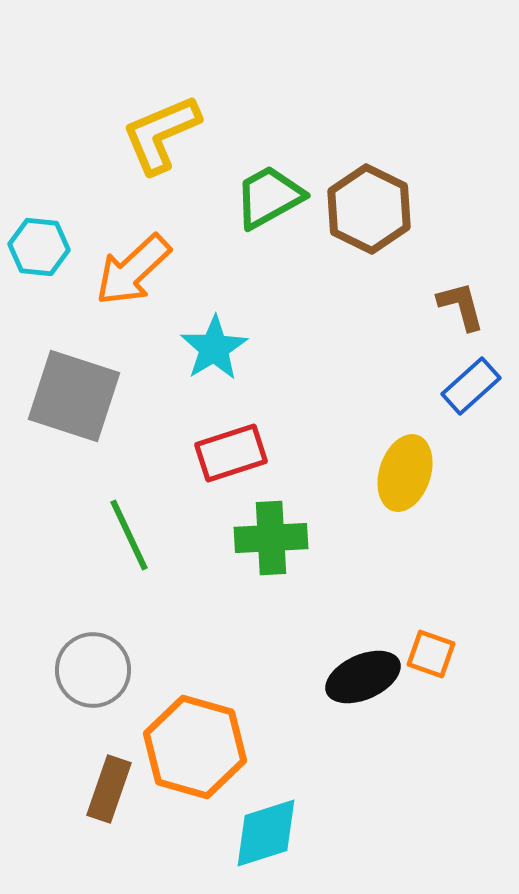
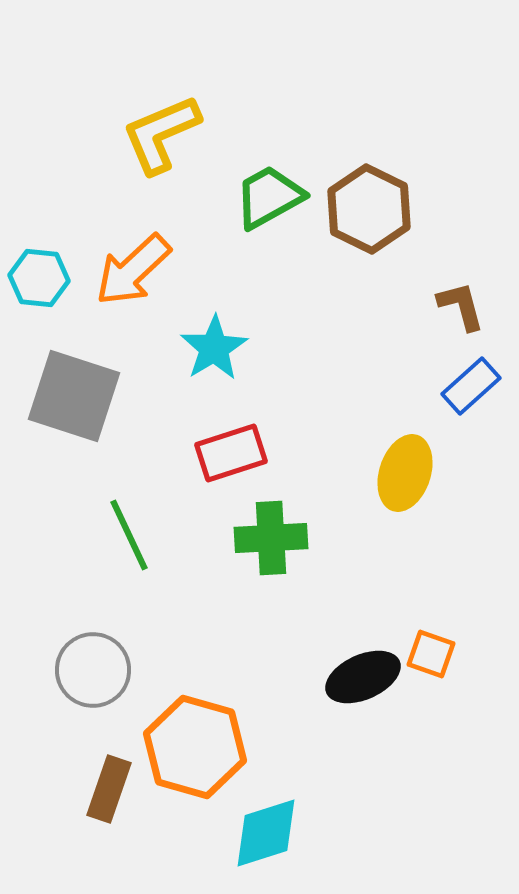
cyan hexagon: moved 31 px down
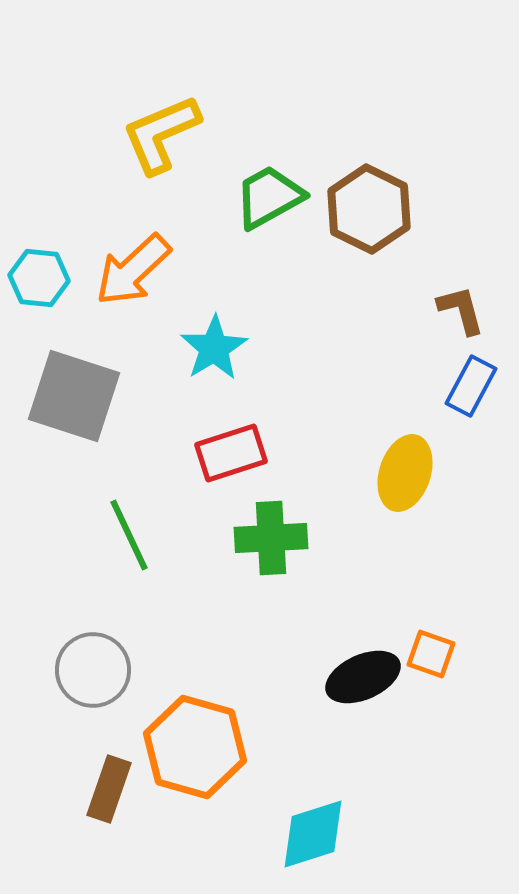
brown L-shape: moved 4 px down
blue rectangle: rotated 20 degrees counterclockwise
cyan diamond: moved 47 px right, 1 px down
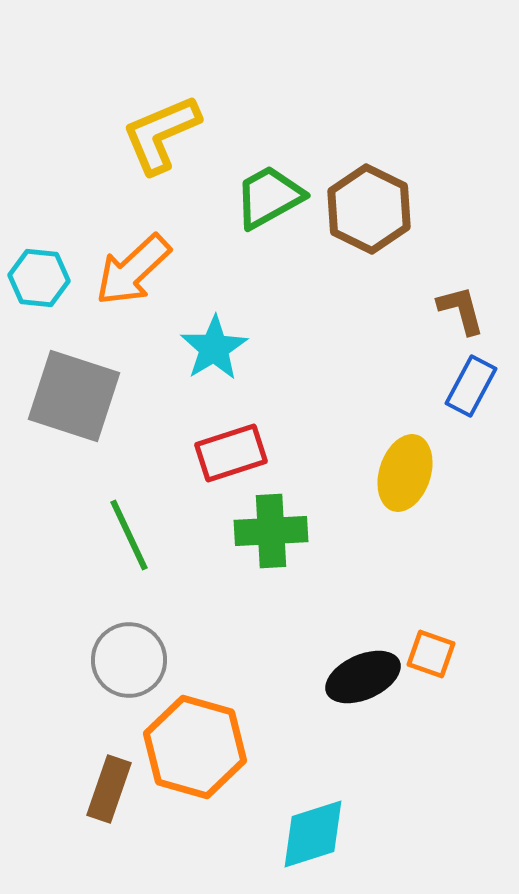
green cross: moved 7 px up
gray circle: moved 36 px right, 10 px up
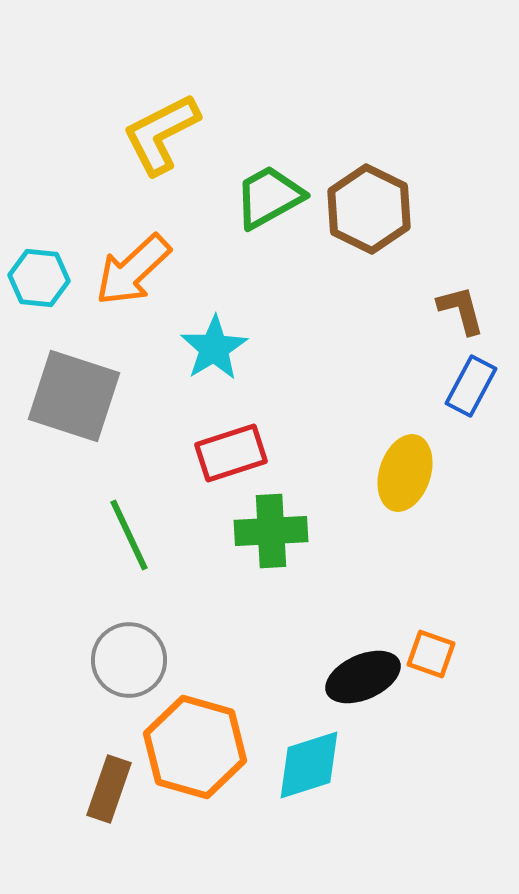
yellow L-shape: rotated 4 degrees counterclockwise
cyan diamond: moved 4 px left, 69 px up
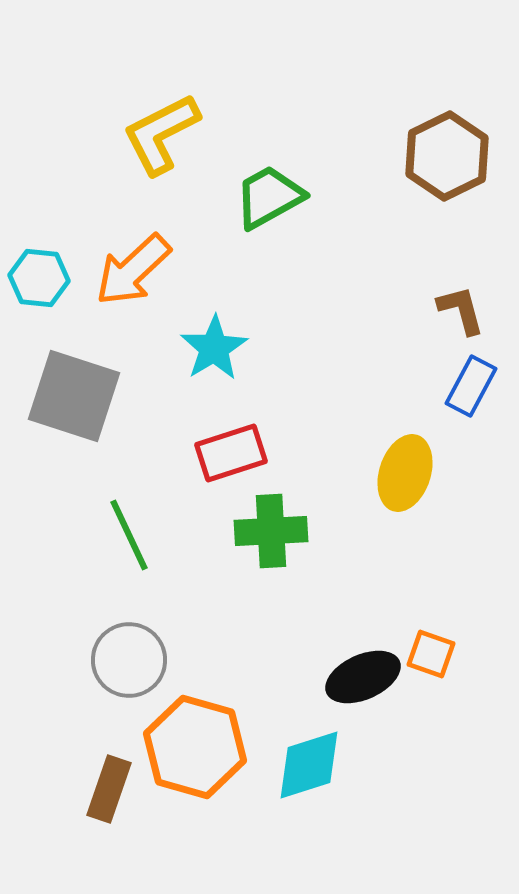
brown hexagon: moved 78 px right, 53 px up; rotated 8 degrees clockwise
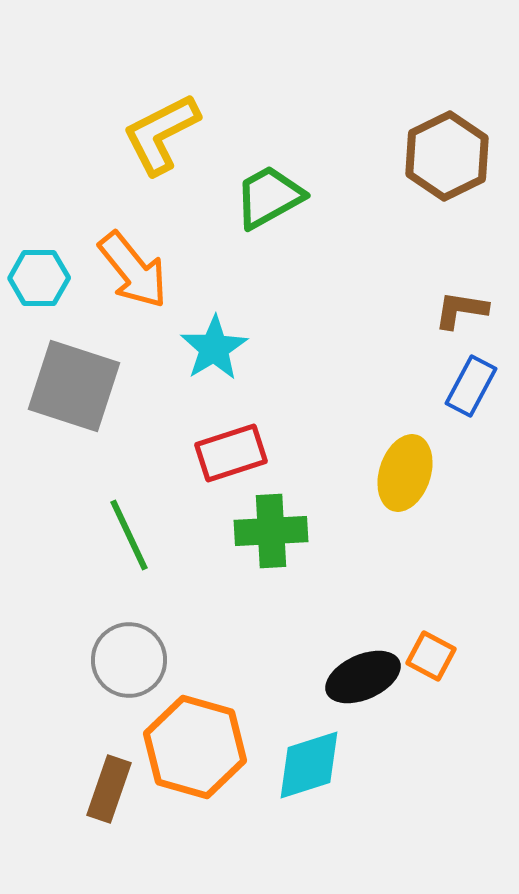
orange arrow: rotated 86 degrees counterclockwise
cyan hexagon: rotated 6 degrees counterclockwise
brown L-shape: rotated 66 degrees counterclockwise
gray square: moved 10 px up
orange square: moved 2 px down; rotated 9 degrees clockwise
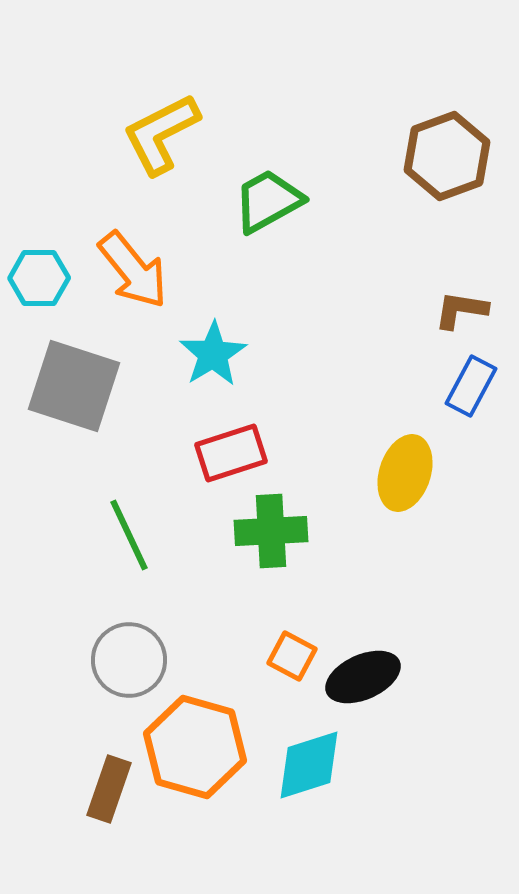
brown hexagon: rotated 6 degrees clockwise
green trapezoid: moved 1 px left, 4 px down
cyan star: moved 1 px left, 6 px down
orange square: moved 139 px left
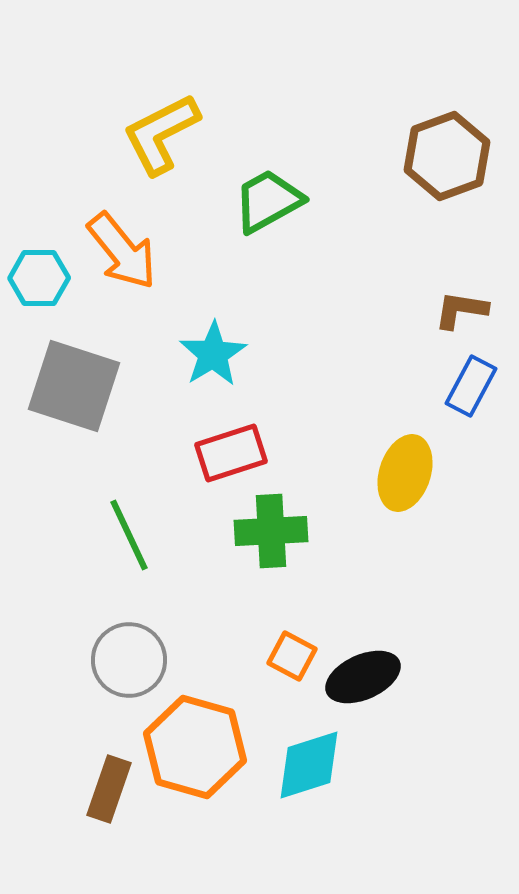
orange arrow: moved 11 px left, 19 px up
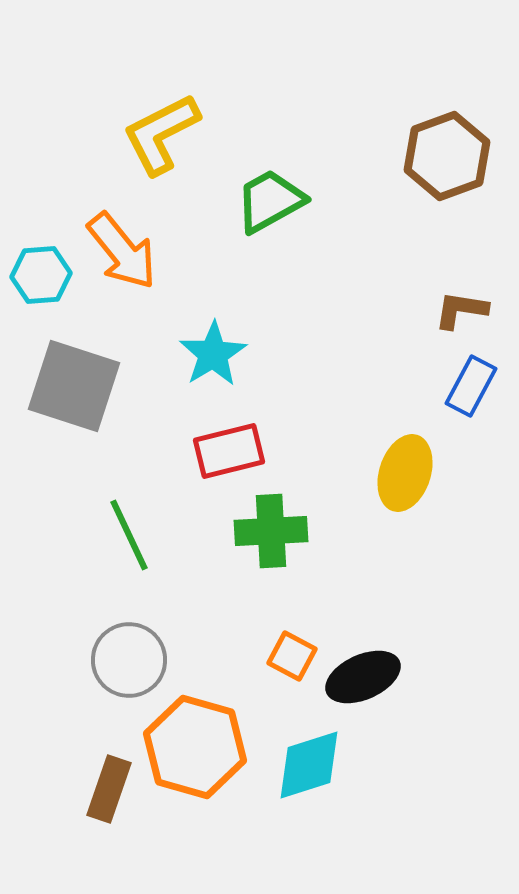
green trapezoid: moved 2 px right
cyan hexagon: moved 2 px right, 3 px up; rotated 4 degrees counterclockwise
red rectangle: moved 2 px left, 2 px up; rotated 4 degrees clockwise
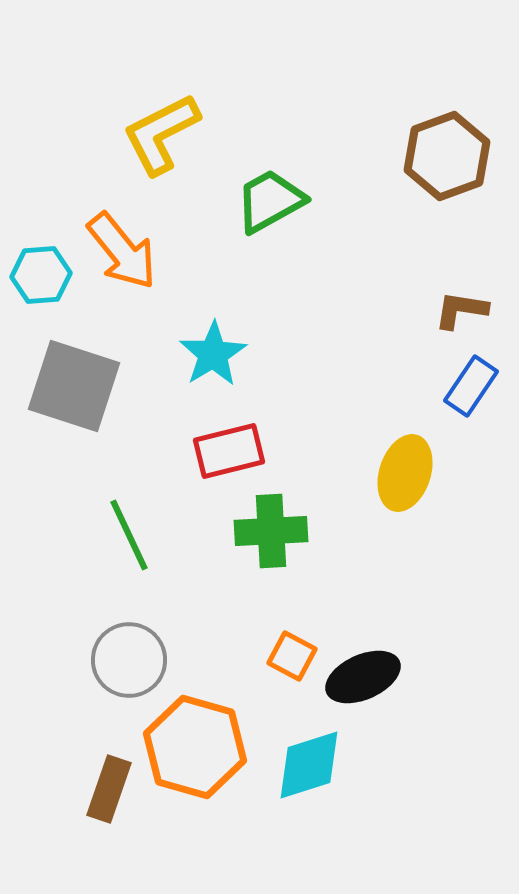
blue rectangle: rotated 6 degrees clockwise
